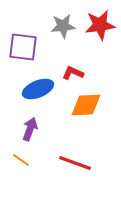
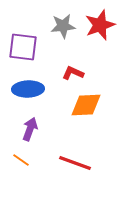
red star: rotated 12 degrees counterclockwise
blue ellipse: moved 10 px left; rotated 20 degrees clockwise
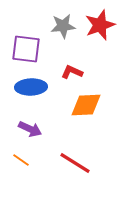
purple square: moved 3 px right, 2 px down
red L-shape: moved 1 px left, 1 px up
blue ellipse: moved 3 px right, 2 px up
purple arrow: rotated 95 degrees clockwise
red line: rotated 12 degrees clockwise
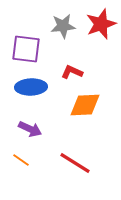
red star: moved 1 px right, 1 px up
orange diamond: moved 1 px left
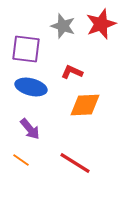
gray star: rotated 25 degrees clockwise
blue ellipse: rotated 16 degrees clockwise
purple arrow: rotated 25 degrees clockwise
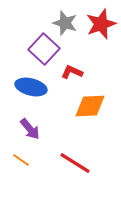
gray star: moved 2 px right, 3 px up
purple square: moved 18 px right; rotated 36 degrees clockwise
orange diamond: moved 5 px right, 1 px down
